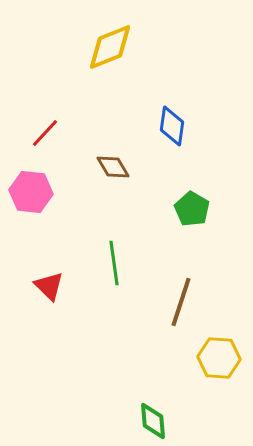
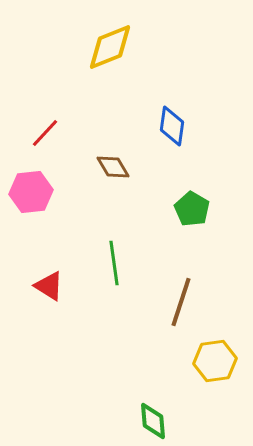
pink hexagon: rotated 12 degrees counterclockwise
red triangle: rotated 12 degrees counterclockwise
yellow hexagon: moved 4 px left, 3 px down; rotated 12 degrees counterclockwise
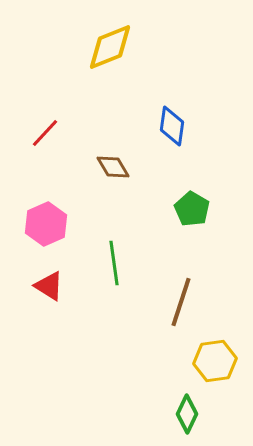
pink hexagon: moved 15 px right, 32 px down; rotated 18 degrees counterclockwise
green diamond: moved 34 px right, 7 px up; rotated 30 degrees clockwise
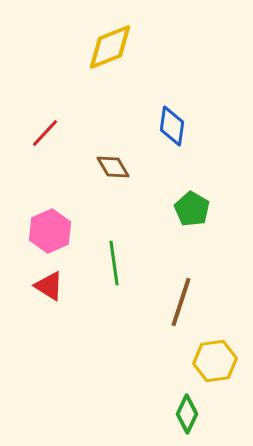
pink hexagon: moved 4 px right, 7 px down
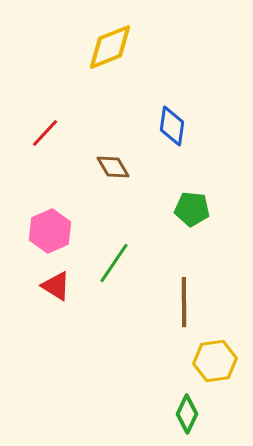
green pentagon: rotated 24 degrees counterclockwise
green line: rotated 42 degrees clockwise
red triangle: moved 7 px right
brown line: moved 3 px right; rotated 18 degrees counterclockwise
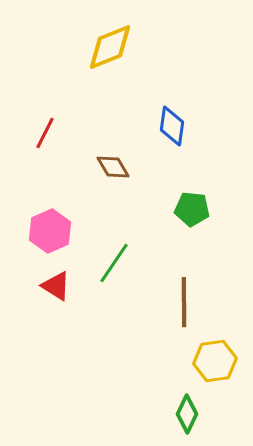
red line: rotated 16 degrees counterclockwise
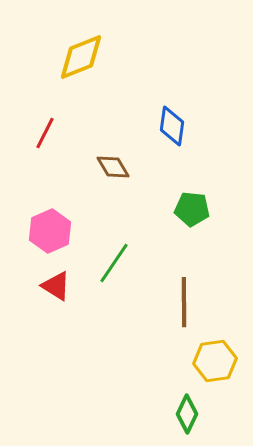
yellow diamond: moved 29 px left, 10 px down
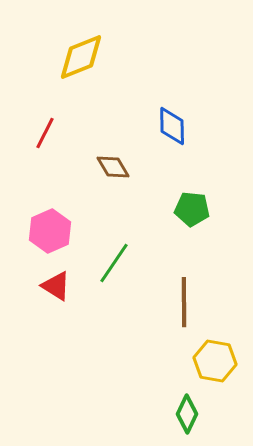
blue diamond: rotated 9 degrees counterclockwise
yellow hexagon: rotated 18 degrees clockwise
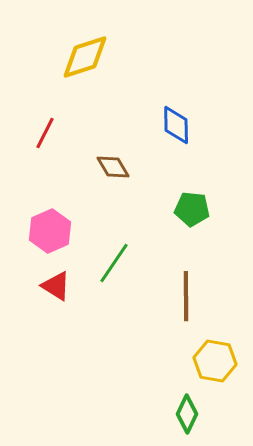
yellow diamond: moved 4 px right; rotated 4 degrees clockwise
blue diamond: moved 4 px right, 1 px up
brown line: moved 2 px right, 6 px up
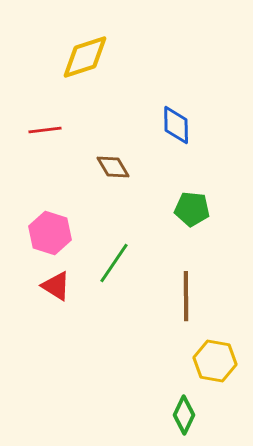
red line: moved 3 px up; rotated 56 degrees clockwise
pink hexagon: moved 2 px down; rotated 18 degrees counterclockwise
green diamond: moved 3 px left, 1 px down
